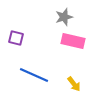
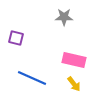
gray star: rotated 18 degrees clockwise
pink rectangle: moved 1 px right, 19 px down
blue line: moved 2 px left, 3 px down
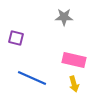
yellow arrow: rotated 21 degrees clockwise
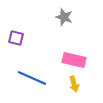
gray star: rotated 18 degrees clockwise
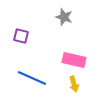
purple square: moved 5 px right, 2 px up
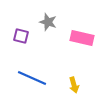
gray star: moved 16 px left, 5 px down
pink rectangle: moved 8 px right, 22 px up
yellow arrow: moved 1 px down
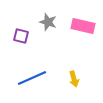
pink rectangle: moved 1 px right, 12 px up
blue line: rotated 48 degrees counterclockwise
yellow arrow: moved 6 px up
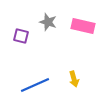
blue line: moved 3 px right, 7 px down
